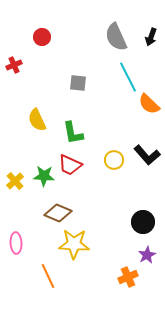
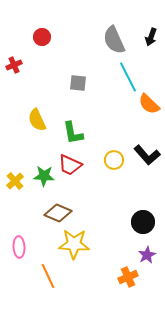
gray semicircle: moved 2 px left, 3 px down
pink ellipse: moved 3 px right, 4 px down
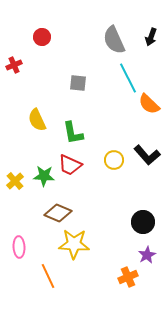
cyan line: moved 1 px down
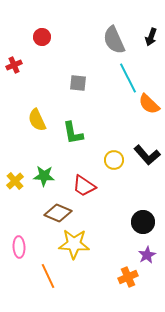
red trapezoid: moved 14 px right, 21 px down; rotated 10 degrees clockwise
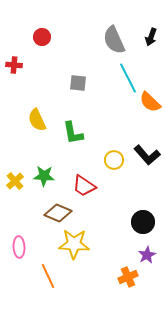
red cross: rotated 28 degrees clockwise
orange semicircle: moved 1 px right, 2 px up
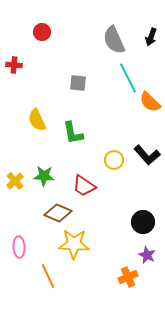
red circle: moved 5 px up
purple star: rotated 18 degrees counterclockwise
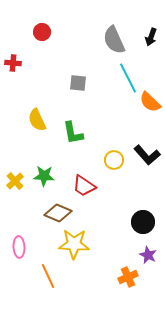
red cross: moved 1 px left, 2 px up
purple star: moved 1 px right
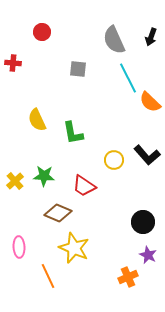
gray square: moved 14 px up
yellow star: moved 4 px down; rotated 20 degrees clockwise
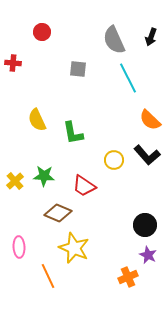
orange semicircle: moved 18 px down
black circle: moved 2 px right, 3 px down
